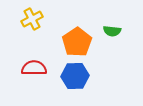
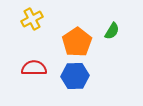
green semicircle: rotated 66 degrees counterclockwise
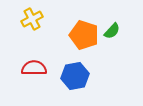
green semicircle: rotated 12 degrees clockwise
orange pentagon: moved 7 px right, 7 px up; rotated 20 degrees counterclockwise
blue hexagon: rotated 8 degrees counterclockwise
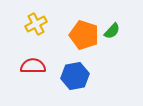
yellow cross: moved 4 px right, 5 px down
red semicircle: moved 1 px left, 2 px up
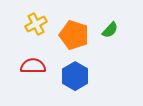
green semicircle: moved 2 px left, 1 px up
orange pentagon: moved 10 px left
blue hexagon: rotated 20 degrees counterclockwise
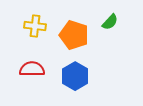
yellow cross: moved 1 px left, 2 px down; rotated 35 degrees clockwise
green semicircle: moved 8 px up
red semicircle: moved 1 px left, 3 px down
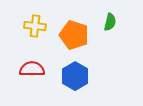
green semicircle: rotated 30 degrees counterclockwise
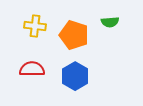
green semicircle: rotated 72 degrees clockwise
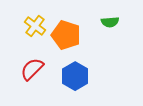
yellow cross: rotated 30 degrees clockwise
orange pentagon: moved 8 px left
red semicircle: rotated 45 degrees counterclockwise
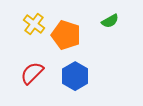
green semicircle: moved 1 px up; rotated 24 degrees counterclockwise
yellow cross: moved 1 px left, 2 px up
red semicircle: moved 4 px down
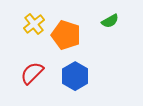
yellow cross: rotated 15 degrees clockwise
